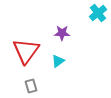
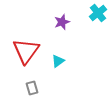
purple star: moved 11 px up; rotated 21 degrees counterclockwise
gray rectangle: moved 1 px right, 2 px down
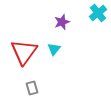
red triangle: moved 2 px left, 1 px down
cyan triangle: moved 4 px left, 12 px up; rotated 16 degrees counterclockwise
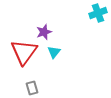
cyan cross: rotated 18 degrees clockwise
purple star: moved 18 px left, 10 px down
cyan triangle: moved 3 px down
